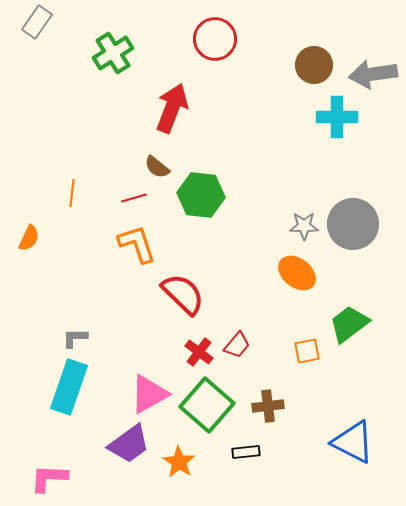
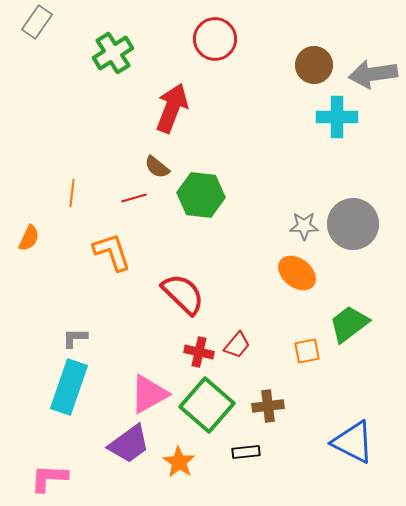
orange L-shape: moved 25 px left, 8 px down
red cross: rotated 24 degrees counterclockwise
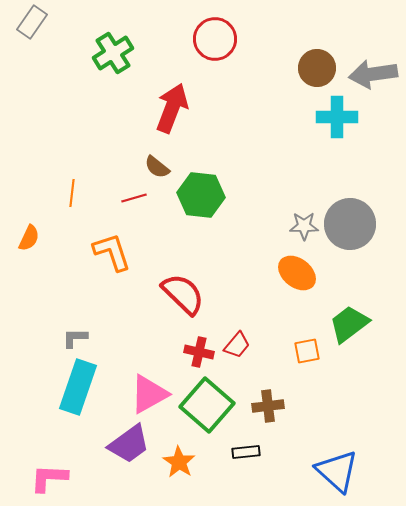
gray rectangle: moved 5 px left
brown circle: moved 3 px right, 3 px down
gray circle: moved 3 px left
cyan rectangle: moved 9 px right
blue triangle: moved 16 px left, 29 px down; rotated 15 degrees clockwise
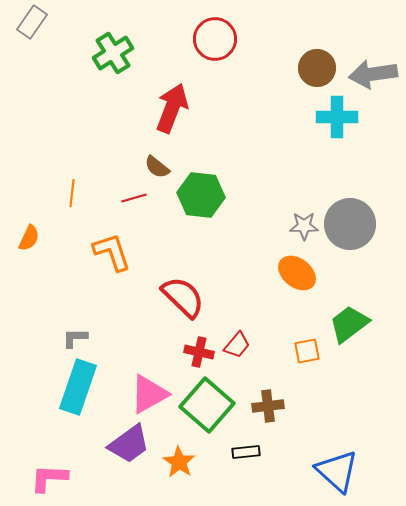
red semicircle: moved 3 px down
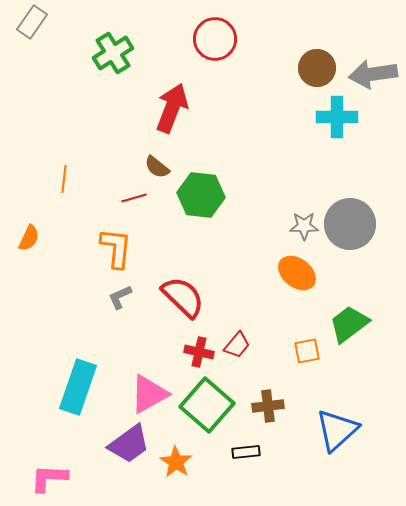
orange line: moved 8 px left, 14 px up
orange L-shape: moved 4 px right, 4 px up; rotated 24 degrees clockwise
gray L-shape: moved 45 px right, 41 px up; rotated 24 degrees counterclockwise
orange star: moved 3 px left
blue triangle: moved 41 px up; rotated 36 degrees clockwise
